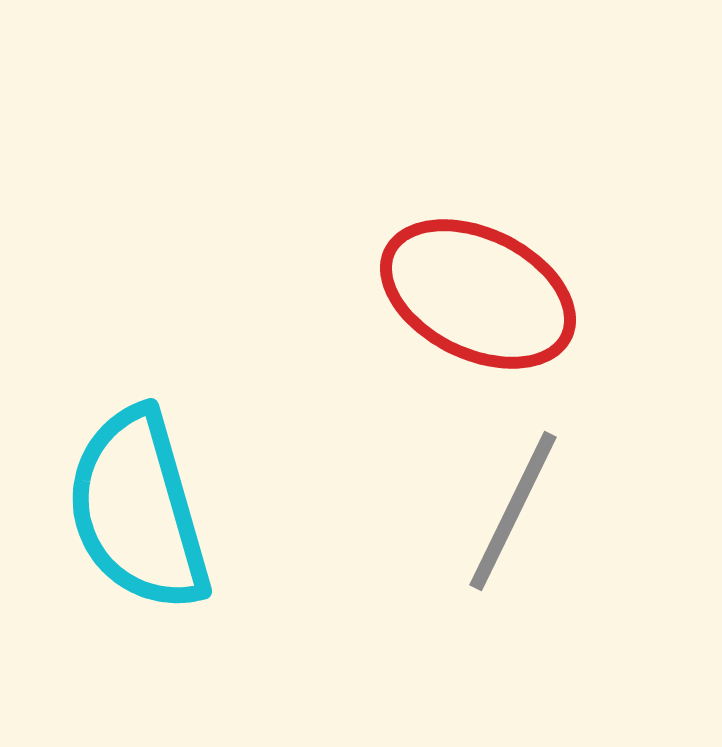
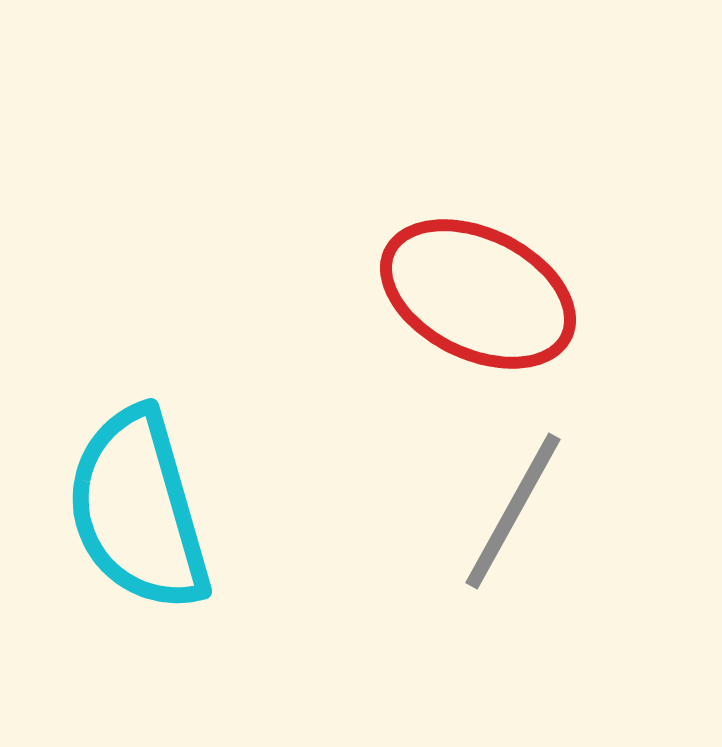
gray line: rotated 3 degrees clockwise
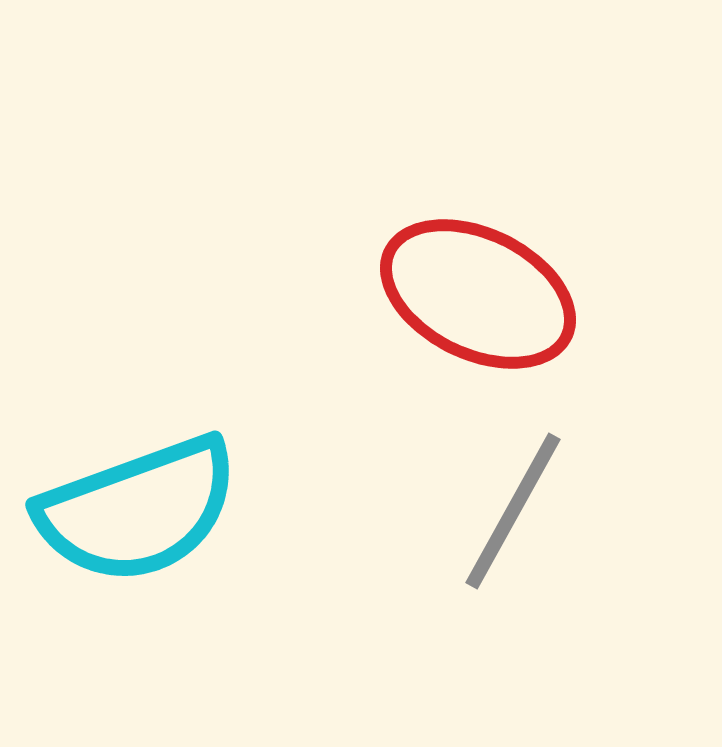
cyan semicircle: rotated 94 degrees counterclockwise
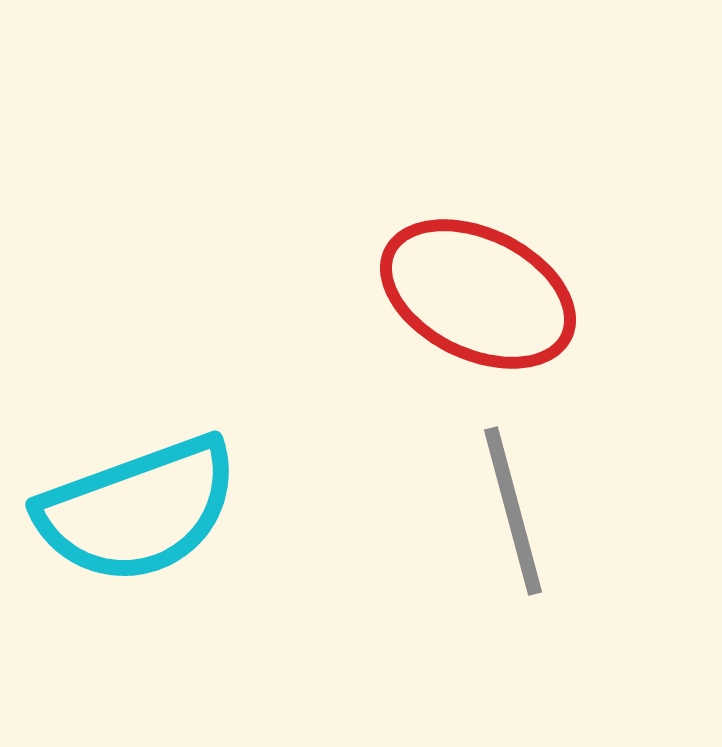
gray line: rotated 44 degrees counterclockwise
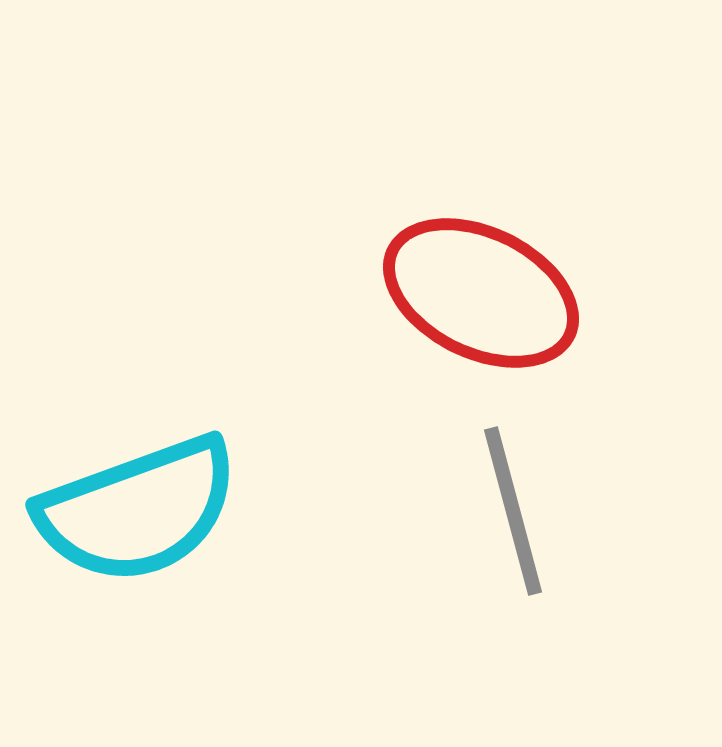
red ellipse: moved 3 px right, 1 px up
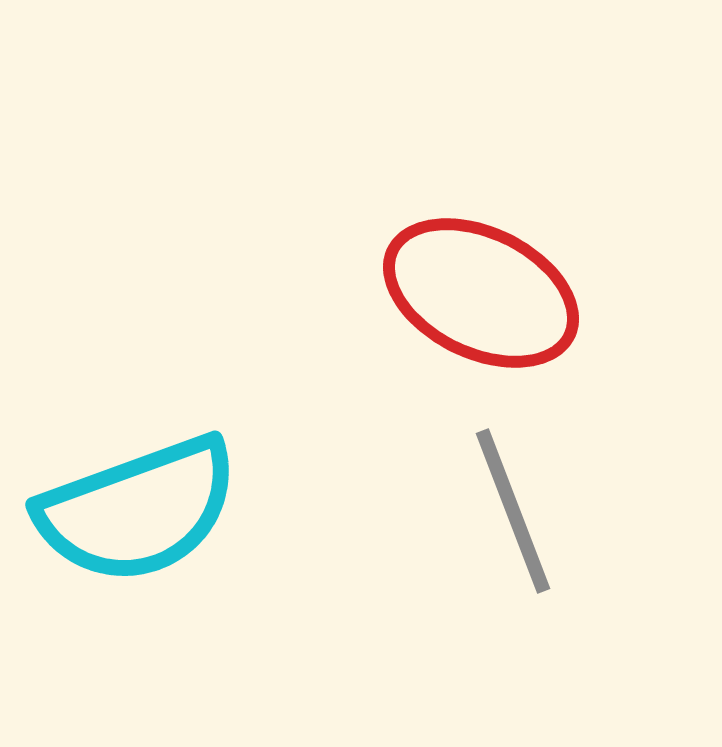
gray line: rotated 6 degrees counterclockwise
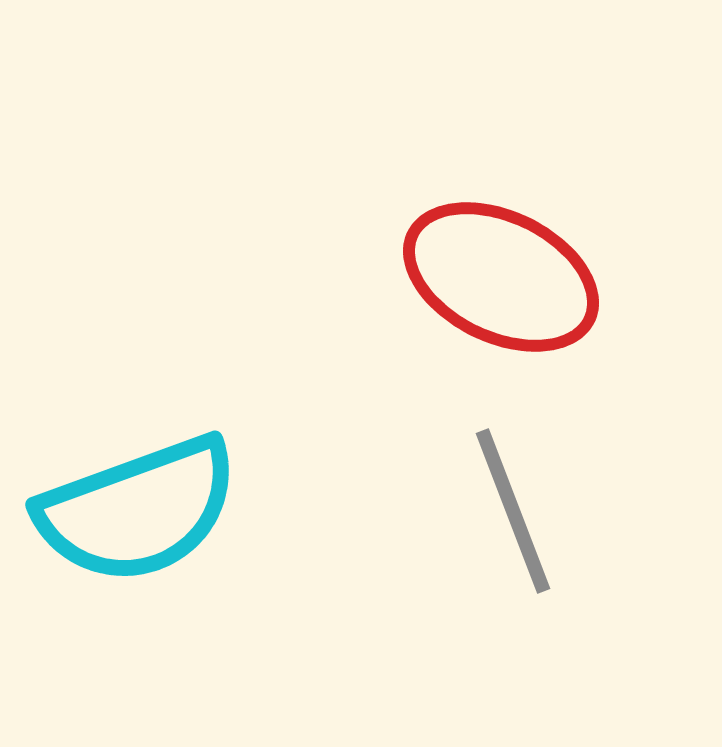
red ellipse: moved 20 px right, 16 px up
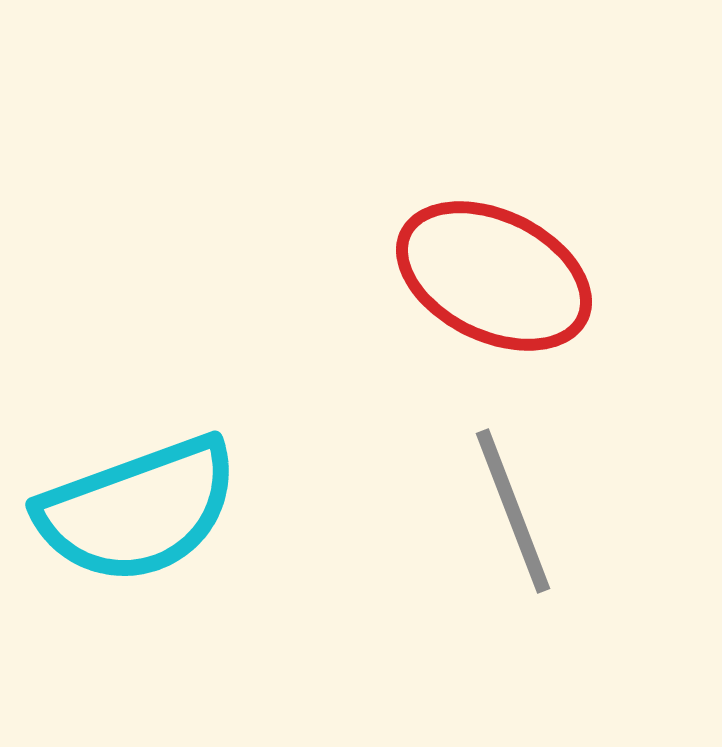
red ellipse: moved 7 px left, 1 px up
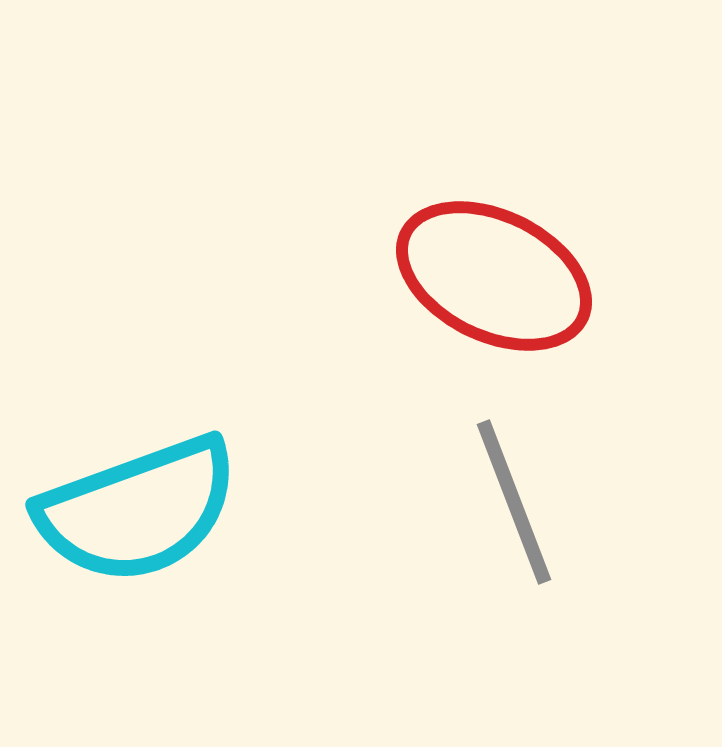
gray line: moved 1 px right, 9 px up
